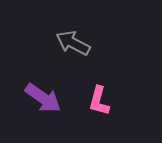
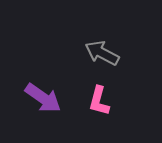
gray arrow: moved 29 px right, 10 px down
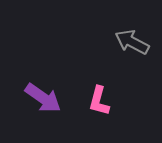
gray arrow: moved 30 px right, 11 px up
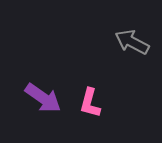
pink L-shape: moved 9 px left, 2 px down
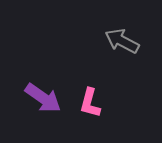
gray arrow: moved 10 px left, 1 px up
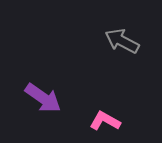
pink L-shape: moved 15 px right, 18 px down; rotated 104 degrees clockwise
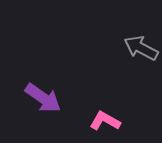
gray arrow: moved 19 px right, 7 px down
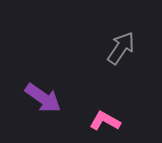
gray arrow: moved 20 px left; rotated 96 degrees clockwise
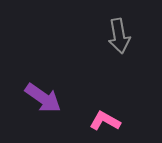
gray arrow: moved 2 px left, 12 px up; rotated 136 degrees clockwise
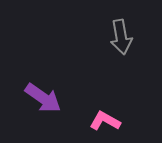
gray arrow: moved 2 px right, 1 px down
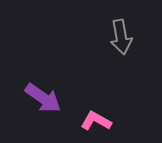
pink L-shape: moved 9 px left
